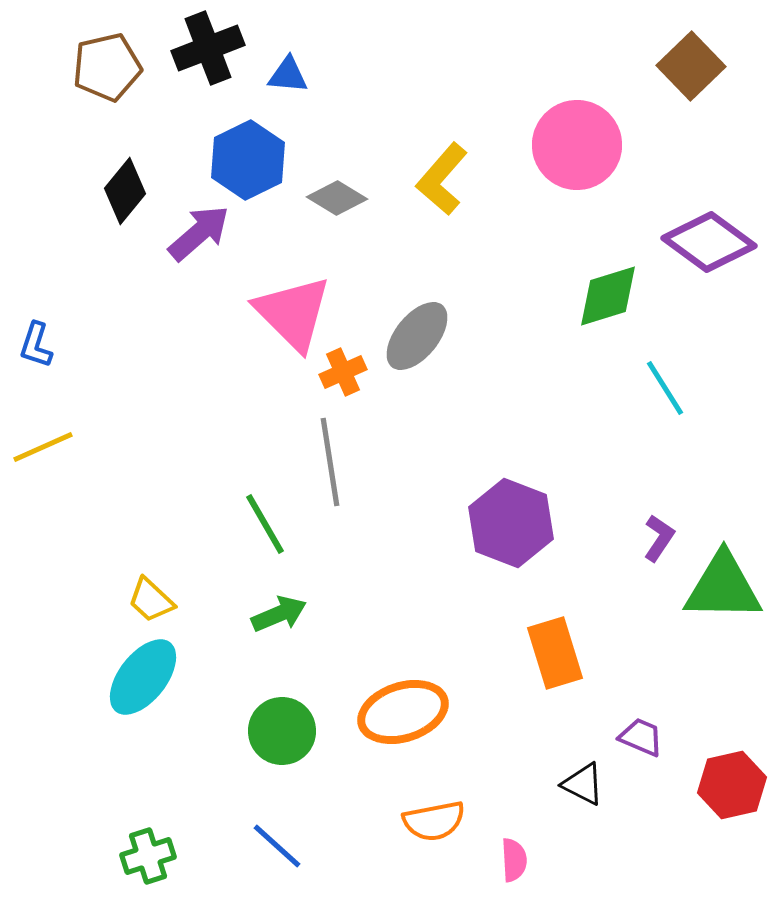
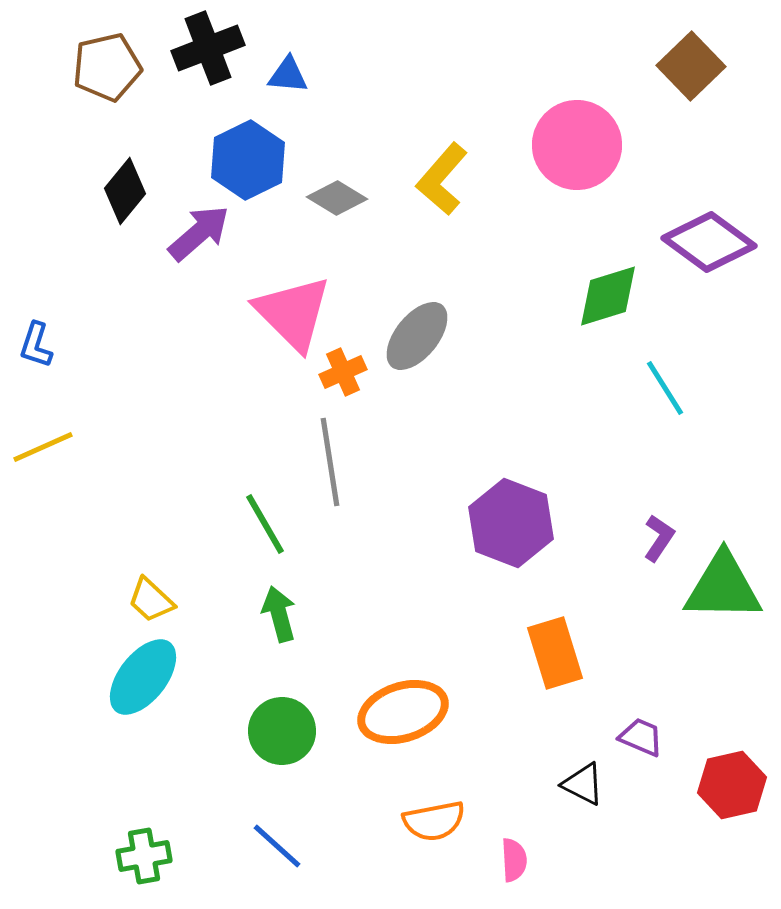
green arrow: rotated 82 degrees counterclockwise
green cross: moved 4 px left; rotated 8 degrees clockwise
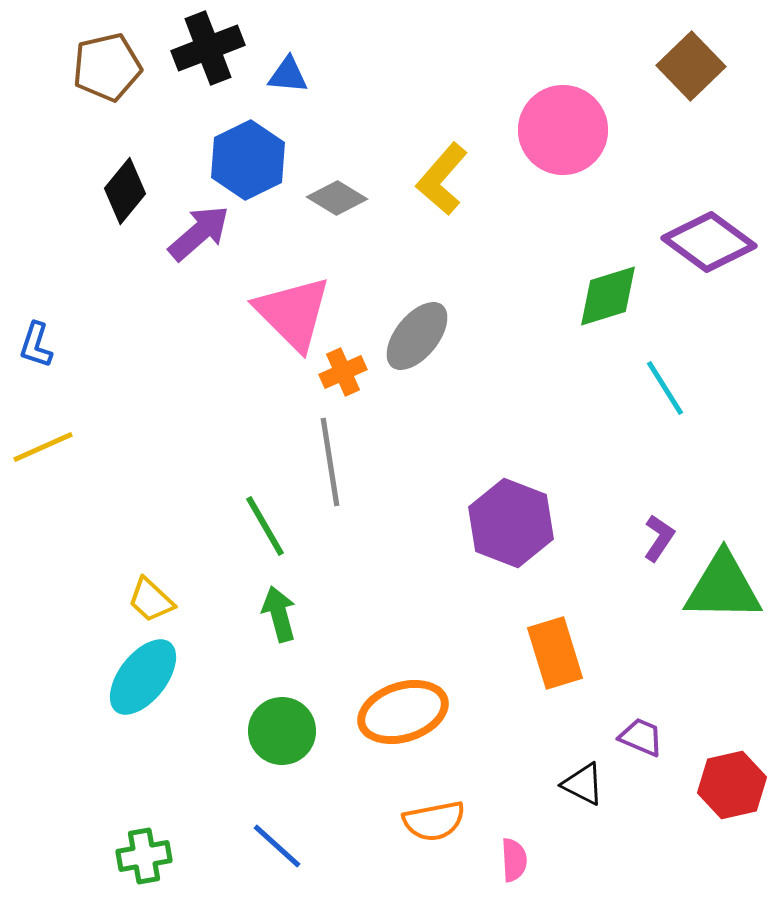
pink circle: moved 14 px left, 15 px up
green line: moved 2 px down
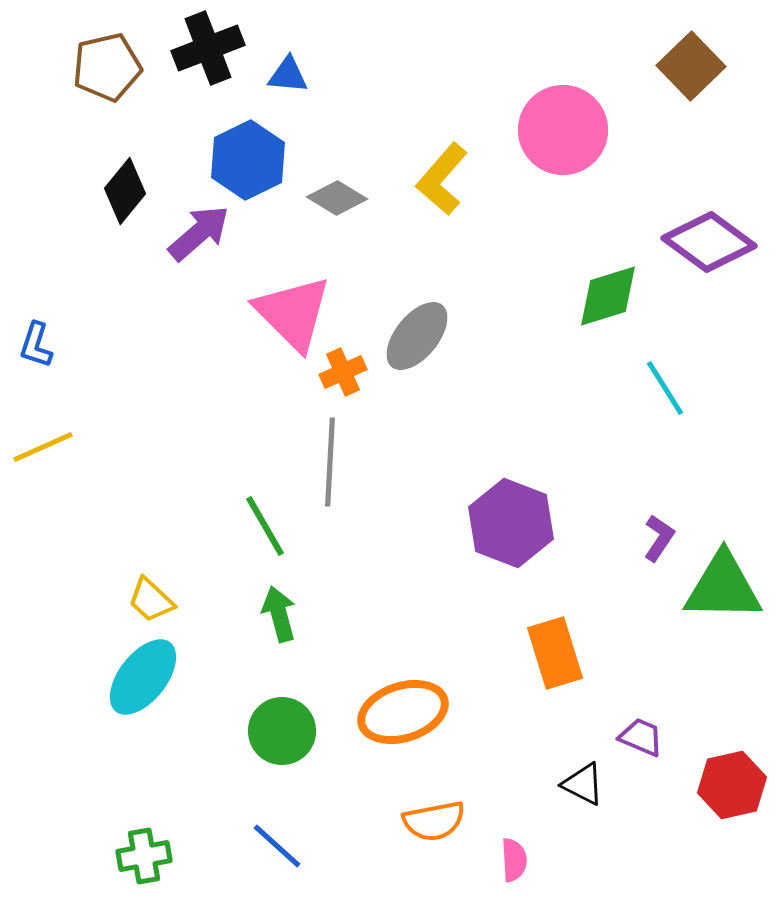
gray line: rotated 12 degrees clockwise
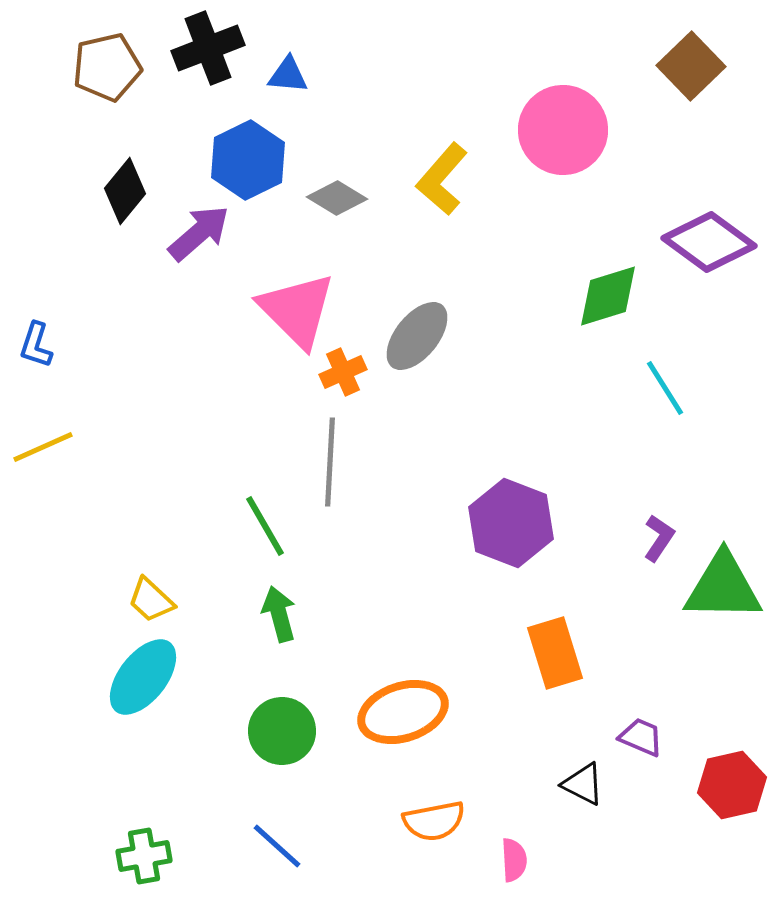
pink triangle: moved 4 px right, 3 px up
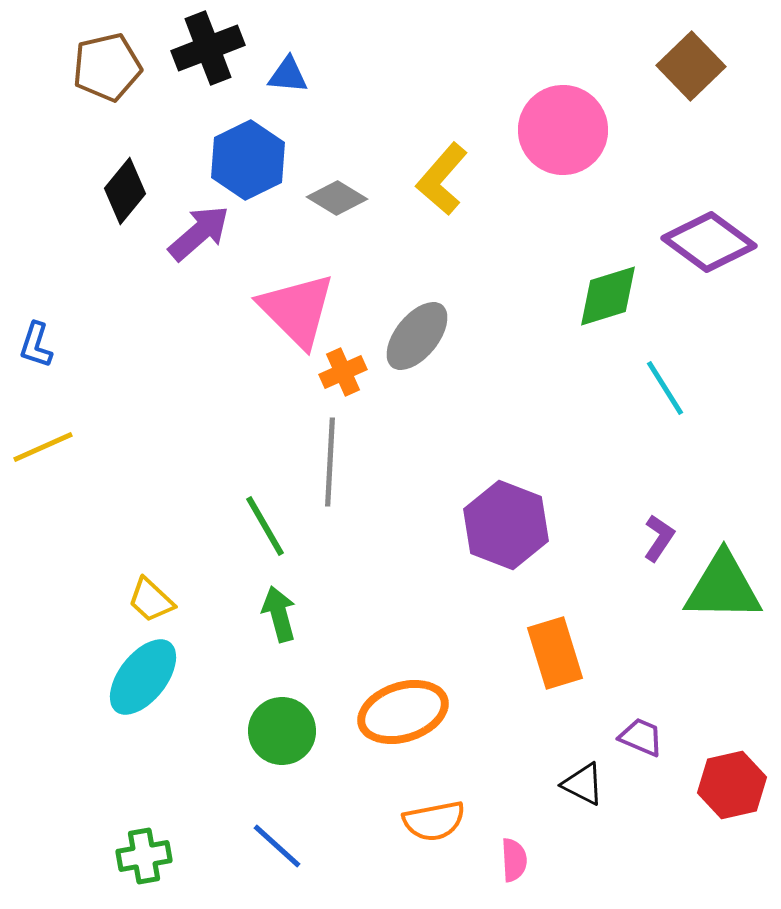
purple hexagon: moved 5 px left, 2 px down
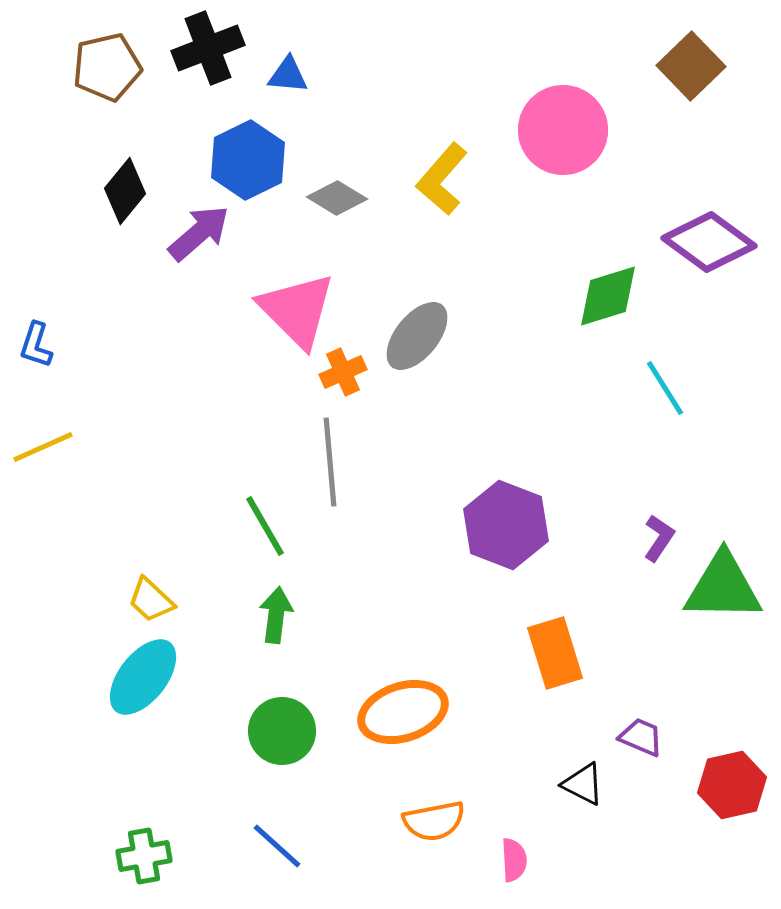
gray line: rotated 8 degrees counterclockwise
green arrow: moved 3 px left, 1 px down; rotated 22 degrees clockwise
